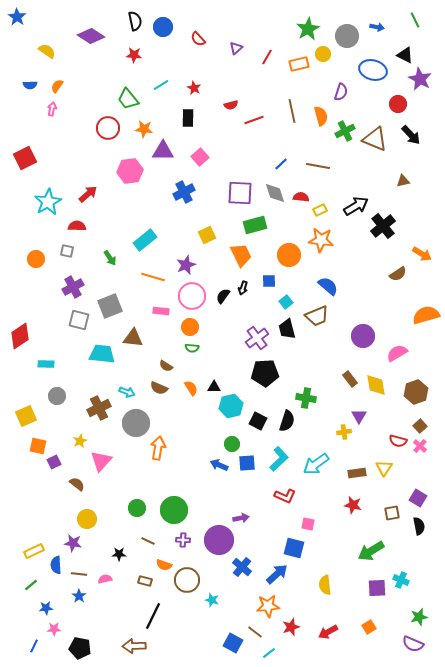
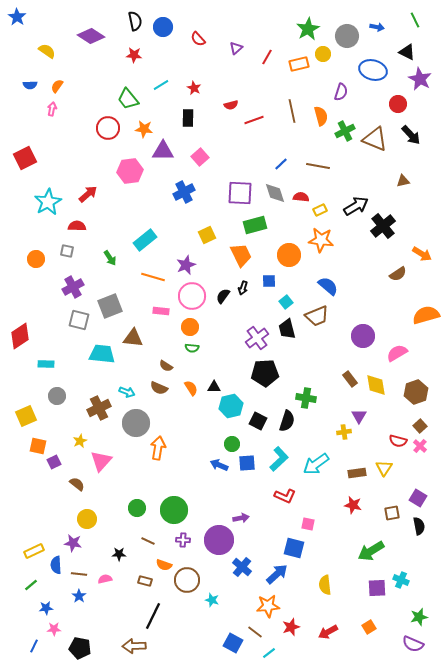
black triangle at (405, 55): moved 2 px right, 3 px up
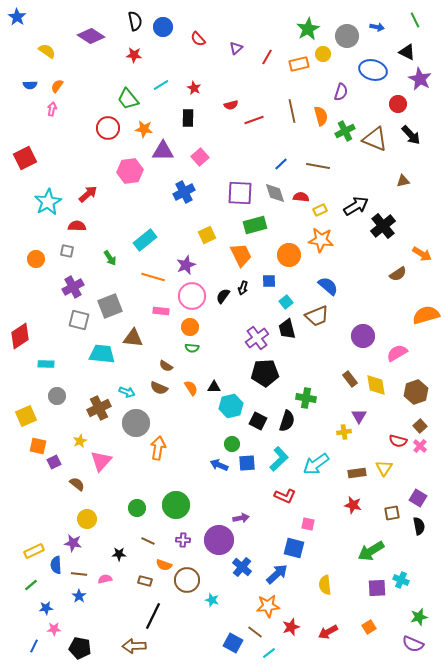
green circle at (174, 510): moved 2 px right, 5 px up
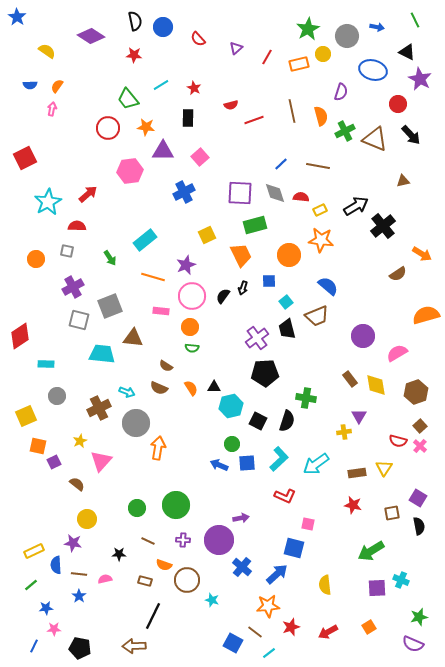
orange star at (144, 129): moved 2 px right, 2 px up
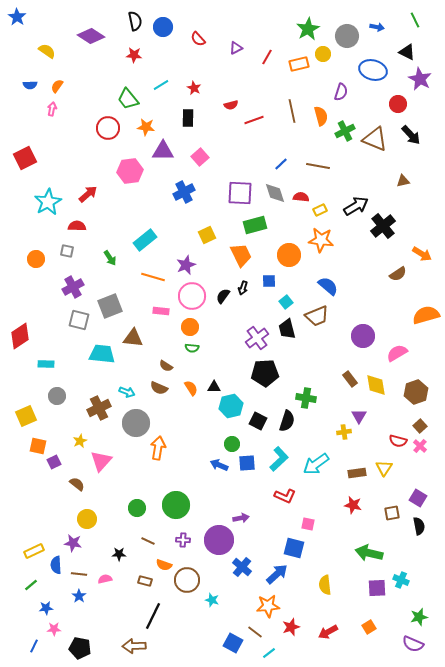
purple triangle at (236, 48): rotated 16 degrees clockwise
green arrow at (371, 551): moved 2 px left, 2 px down; rotated 44 degrees clockwise
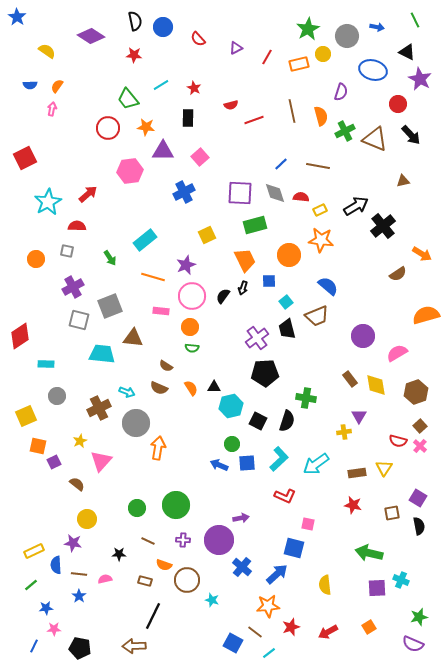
orange trapezoid at (241, 255): moved 4 px right, 5 px down
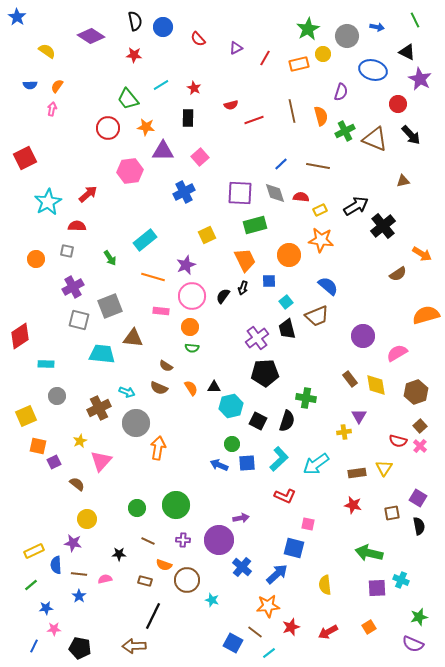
red line at (267, 57): moved 2 px left, 1 px down
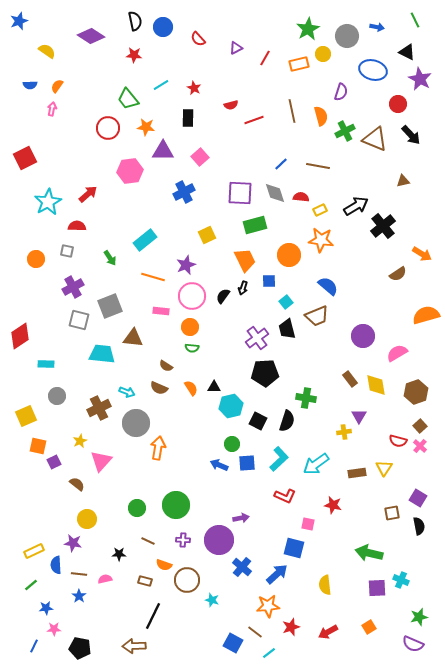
blue star at (17, 17): moved 2 px right, 4 px down; rotated 18 degrees clockwise
red star at (353, 505): moved 20 px left
